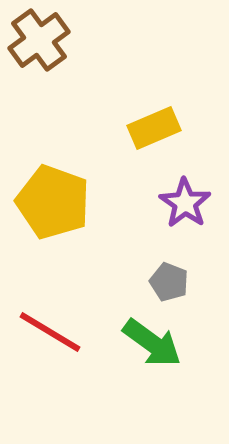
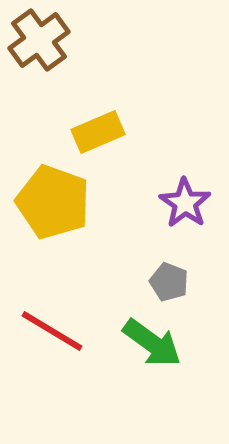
yellow rectangle: moved 56 px left, 4 px down
red line: moved 2 px right, 1 px up
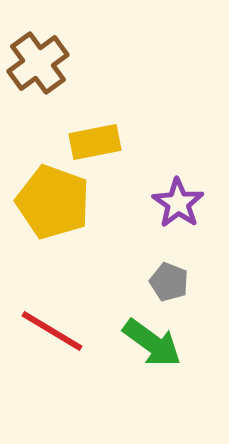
brown cross: moved 1 px left, 23 px down
yellow rectangle: moved 3 px left, 10 px down; rotated 12 degrees clockwise
purple star: moved 7 px left
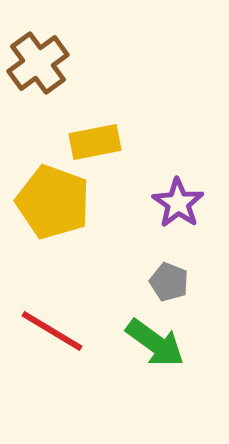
green arrow: moved 3 px right
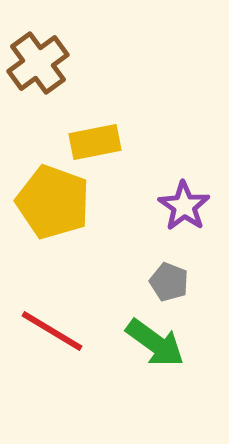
purple star: moved 6 px right, 3 px down
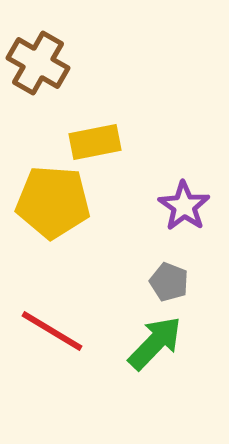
brown cross: rotated 24 degrees counterclockwise
yellow pentagon: rotated 16 degrees counterclockwise
green arrow: rotated 82 degrees counterclockwise
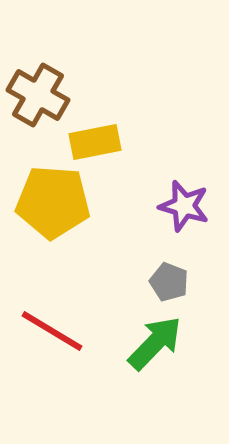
brown cross: moved 32 px down
purple star: rotated 18 degrees counterclockwise
